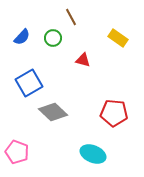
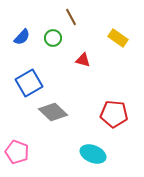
red pentagon: moved 1 px down
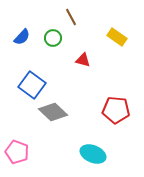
yellow rectangle: moved 1 px left, 1 px up
blue square: moved 3 px right, 2 px down; rotated 24 degrees counterclockwise
red pentagon: moved 2 px right, 4 px up
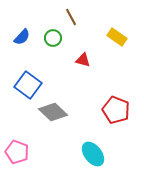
blue square: moved 4 px left
red pentagon: rotated 16 degrees clockwise
cyan ellipse: rotated 30 degrees clockwise
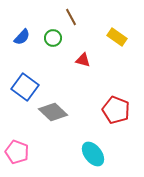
blue square: moved 3 px left, 2 px down
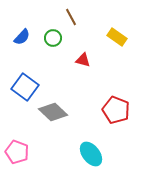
cyan ellipse: moved 2 px left
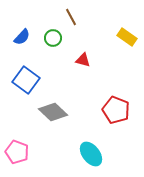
yellow rectangle: moved 10 px right
blue square: moved 1 px right, 7 px up
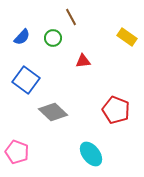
red triangle: moved 1 px down; rotated 21 degrees counterclockwise
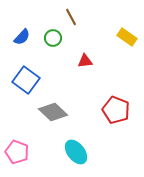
red triangle: moved 2 px right
cyan ellipse: moved 15 px left, 2 px up
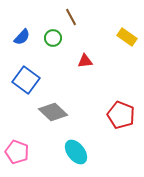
red pentagon: moved 5 px right, 5 px down
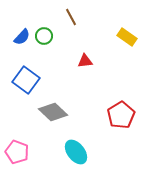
green circle: moved 9 px left, 2 px up
red pentagon: rotated 20 degrees clockwise
